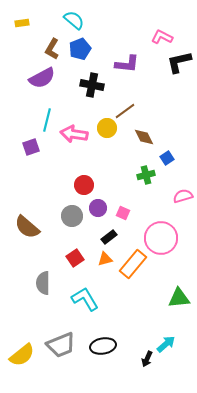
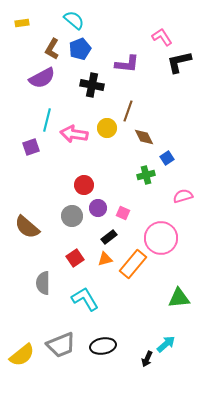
pink L-shape: rotated 30 degrees clockwise
brown line: moved 3 px right; rotated 35 degrees counterclockwise
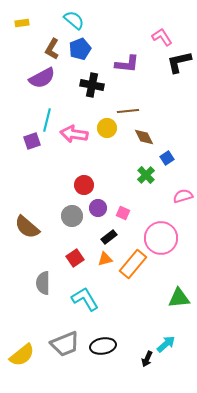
brown line: rotated 65 degrees clockwise
purple square: moved 1 px right, 6 px up
green cross: rotated 30 degrees counterclockwise
gray trapezoid: moved 4 px right, 1 px up
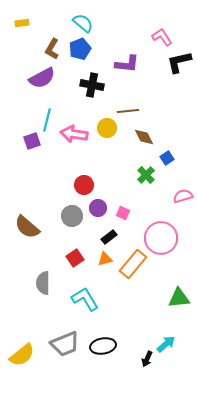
cyan semicircle: moved 9 px right, 3 px down
